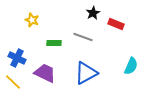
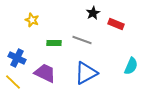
gray line: moved 1 px left, 3 px down
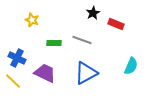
yellow line: moved 1 px up
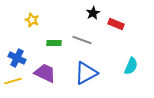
yellow line: rotated 60 degrees counterclockwise
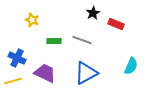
green rectangle: moved 2 px up
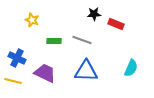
black star: moved 1 px right, 1 px down; rotated 24 degrees clockwise
cyan semicircle: moved 2 px down
blue triangle: moved 2 px up; rotated 30 degrees clockwise
yellow line: rotated 30 degrees clockwise
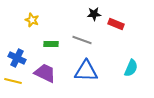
green rectangle: moved 3 px left, 3 px down
